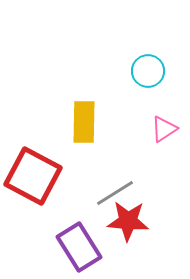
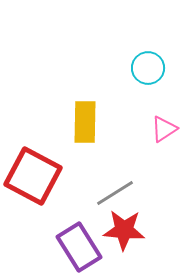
cyan circle: moved 3 px up
yellow rectangle: moved 1 px right
red star: moved 4 px left, 9 px down
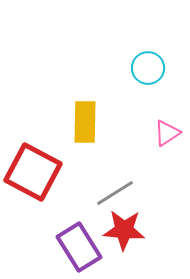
pink triangle: moved 3 px right, 4 px down
red square: moved 4 px up
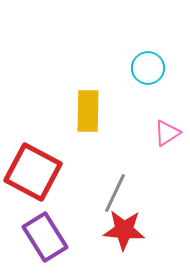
yellow rectangle: moved 3 px right, 11 px up
gray line: rotated 33 degrees counterclockwise
purple rectangle: moved 34 px left, 10 px up
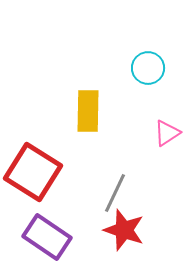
red square: rotated 4 degrees clockwise
red star: rotated 15 degrees clockwise
purple rectangle: moved 2 px right; rotated 24 degrees counterclockwise
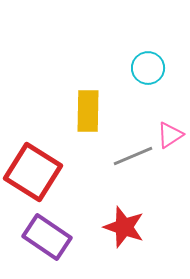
pink triangle: moved 3 px right, 2 px down
gray line: moved 18 px right, 37 px up; rotated 42 degrees clockwise
red star: moved 3 px up
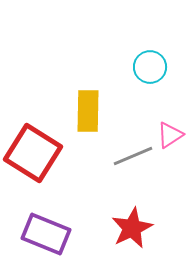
cyan circle: moved 2 px right, 1 px up
red square: moved 19 px up
red star: moved 8 px right, 1 px down; rotated 27 degrees clockwise
purple rectangle: moved 1 px left, 3 px up; rotated 12 degrees counterclockwise
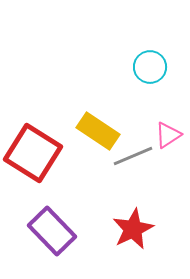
yellow rectangle: moved 10 px right, 20 px down; rotated 57 degrees counterclockwise
pink triangle: moved 2 px left
red star: moved 1 px right, 1 px down
purple rectangle: moved 6 px right, 3 px up; rotated 24 degrees clockwise
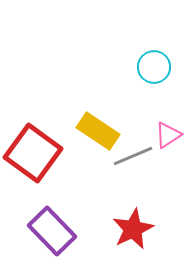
cyan circle: moved 4 px right
red square: rotated 4 degrees clockwise
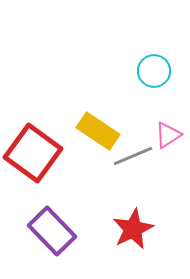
cyan circle: moved 4 px down
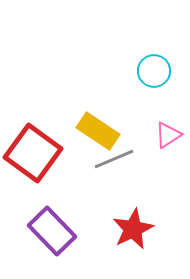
gray line: moved 19 px left, 3 px down
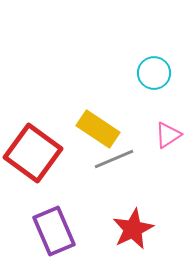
cyan circle: moved 2 px down
yellow rectangle: moved 2 px up
purple rectangle: moved 2 px right; rotated 21 degrees clockwise
